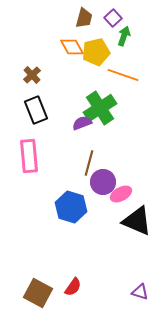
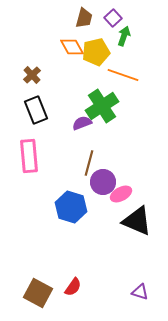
green cross: moved 2 px right, 2 px up
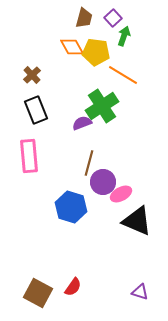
yellow pentagon: rotated 20 degrees clockwise
orange line: rotated 12 degrees clockwise
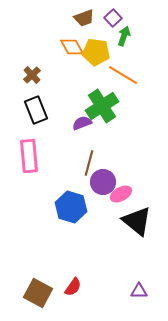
brown trapezoid: rotated 55 degrees clockwise
black triangle: rotated 16 degrees clockwise
purple triangle: moved 1 px left, 1 px up; rotated 18 degrees counterclockwise
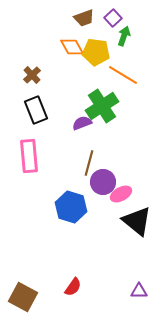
brown square: moved 15 px left, 4 px down
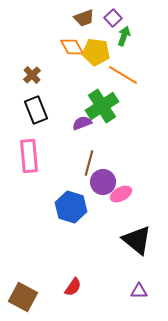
black triangle: moved 19 px down
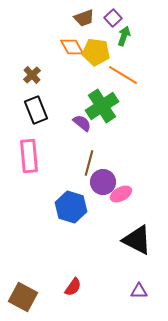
purple semicircle: rotated 60 degrees clockwise
black triangle: rotated 12 degrees counterclockwise
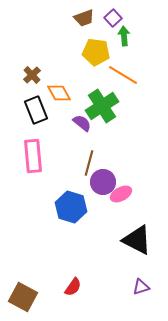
green arrow: rotated 24 degrees counterclockwise
orange diamond: moved 13 px left, 46 px down
pink rectangle: moved 4 px right
purple triangle: moved 2 px right, 4 px up; rotated 18 degrees counterclockwise
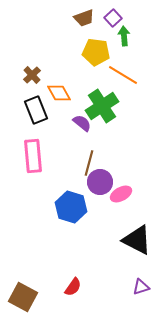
purple circle: moved 3 px left
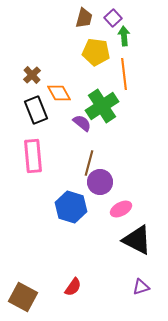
brown trapezoid: rotated 55 degrees counterclockwise
orange line: moved 1 px right, 1 px up; rotated 52 degrees clockwise
pink ellipse: moved 15 px down
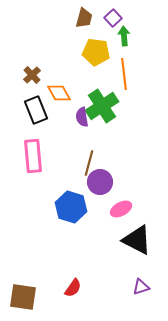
purple semicircle: moved 6 px up; rotated 138 degrees counterclockwise
red semicircle: moved 1 px down
brown square: rotated 20 degrees counterclockwise
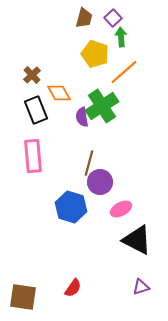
green arrow: moved 3 px left, 1 px down
yellow pentagon: moved 1 px left, 2 px down; rotated 12 degrees clockwise
orange line: moved 2 px up; rotated 56 degrees clockwise
